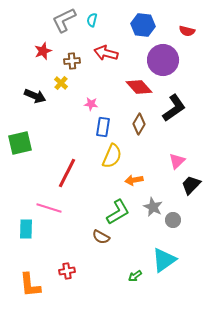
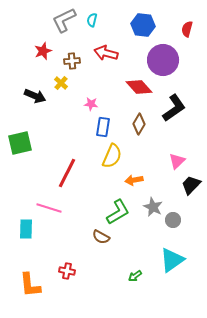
red semicircle: moved 2 px up; rotated 91 degrees clockwise
cyan triangle: moved 8 px right
red cross: rotated 21 degrees clockwise
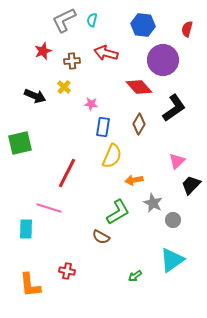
yellow cross: moved 3 px right, 4 px down
gray star: moved 4 px up
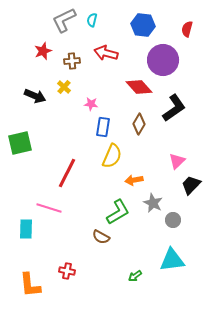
cyan triangle: rotated 28 degrees clockwise
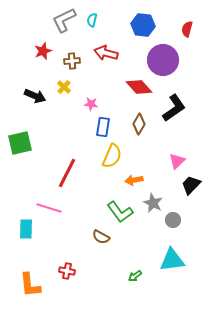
green L-shape: moved 2 px right; rotated 84 degrees clockwise
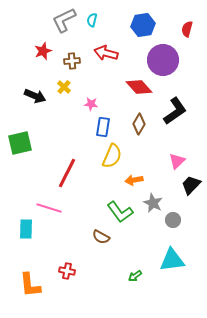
blue hexagon: rotated 15 degrees counterclockwise
black L-shape: moved 1 px right, 3 px down
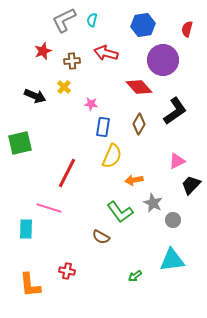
pink triangle: rotated 18 degrees clockwise
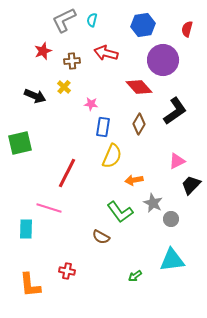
gray circle: moved 2 px left, 1 px up
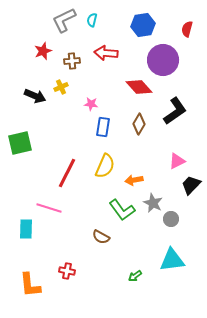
red arrow: rotated 10 degrees counterclockwise
yellow cross: moved 3 px left; rotated 24 degrees clockwise
yellow semicircle: moved 7 px left, 10 px down
green L-shape: moved 2 px right, 2 px up
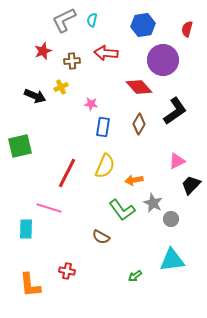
green square: moved 3 px down
